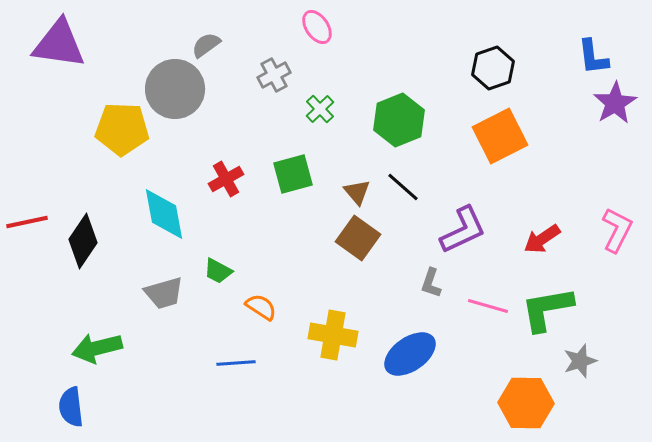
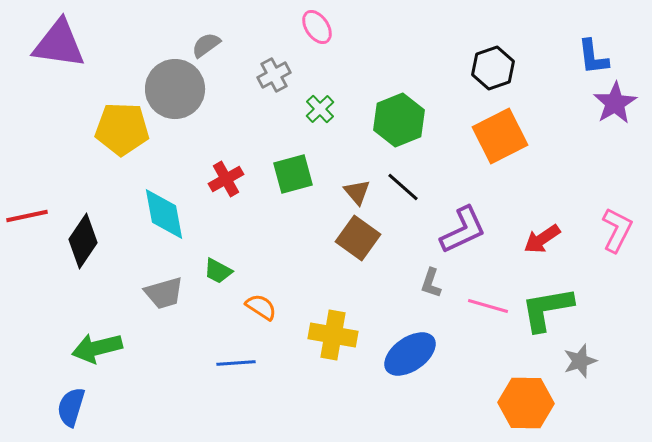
red line: moved 6 px up
blue semicircle: rotated 24 degrees clockwise
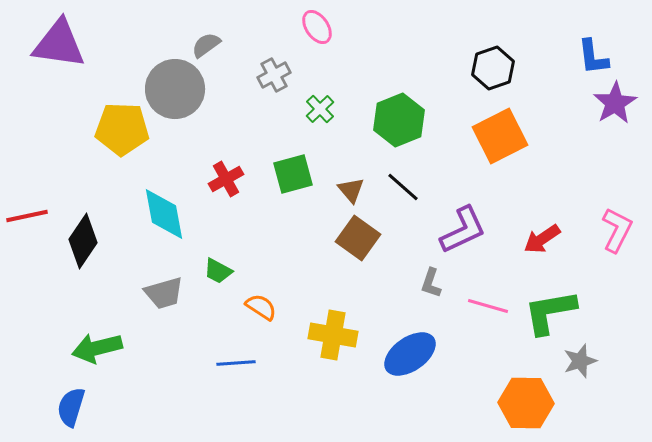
brown triangle: moved 6 px left, 2 px up
green L-shape: moved 3 px right, 3 px down
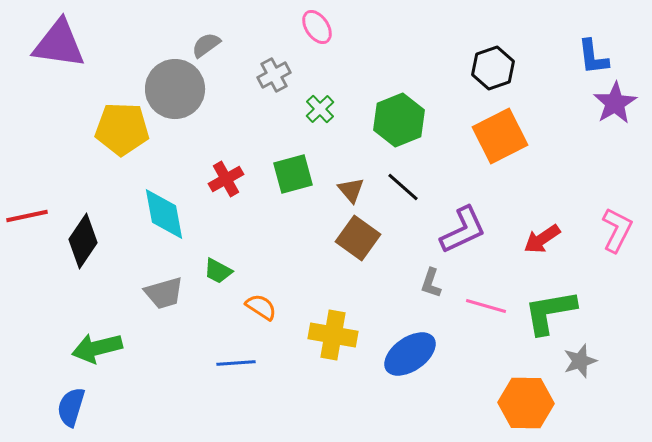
pink line: moved 2 px left
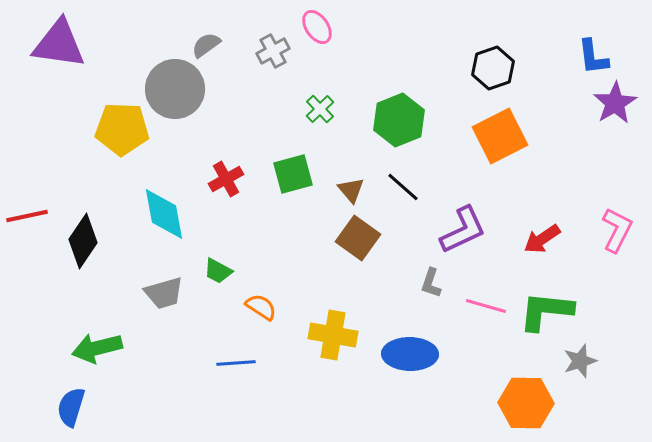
gray cross: moved 1 px left, 24 px up
green L-shape: moved 4 px left, 1 px up; rotated 16 degrees clockwise
blue ellipse: rotated 36 degrees clockwise
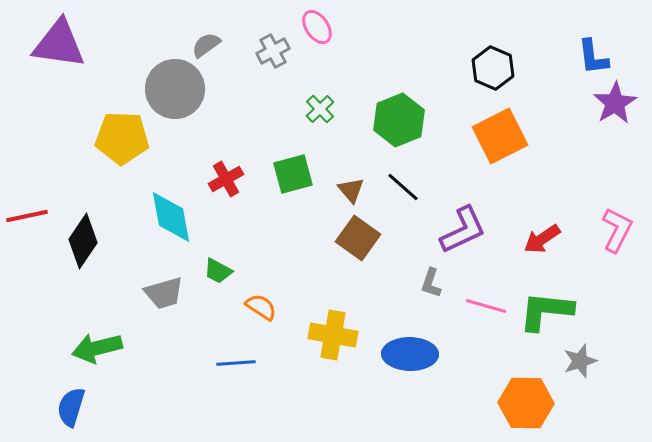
black hexagon: rotated 18 degrees counterclockwise
yellow pentagon: moved 9 px down
cyan diamond: moved 7 px right, 3 px down
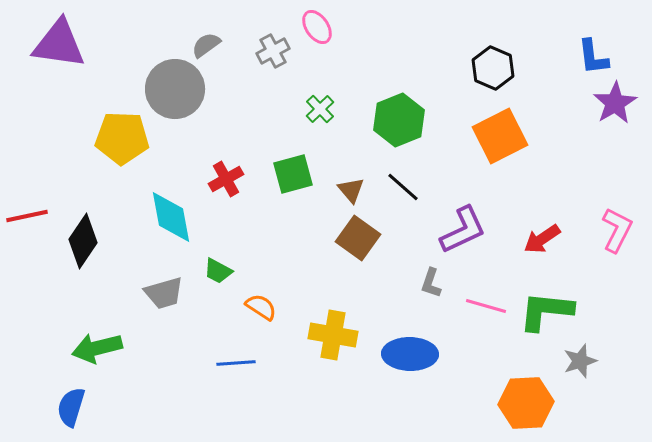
orange hexagon: rotated 4 degrees counterclockwise
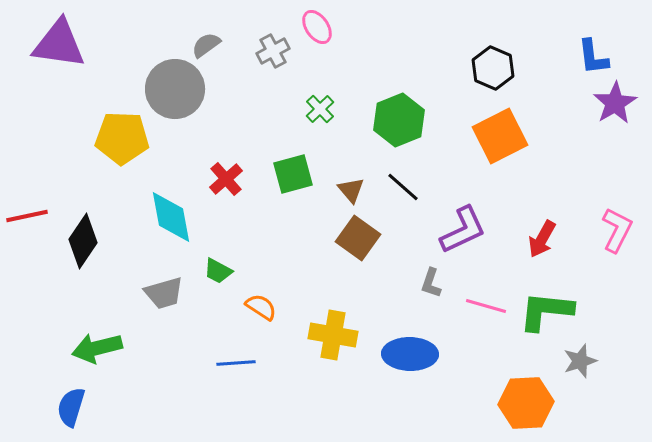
red cross: rotated 12 degrees counterclockwise
red arrow: rotated 27 degrees counterclockwise
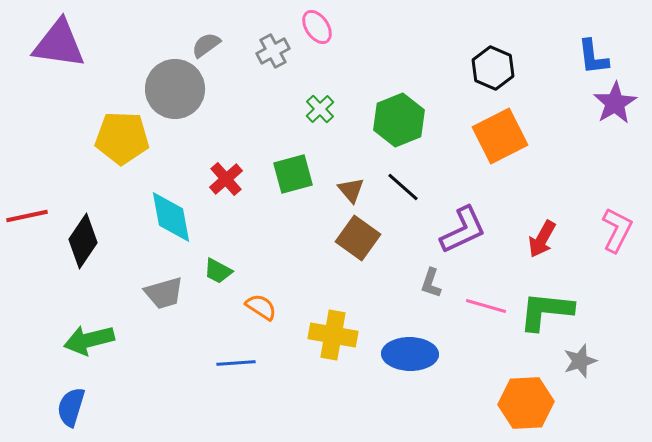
green arrow: moved 8 px left, 8 px up
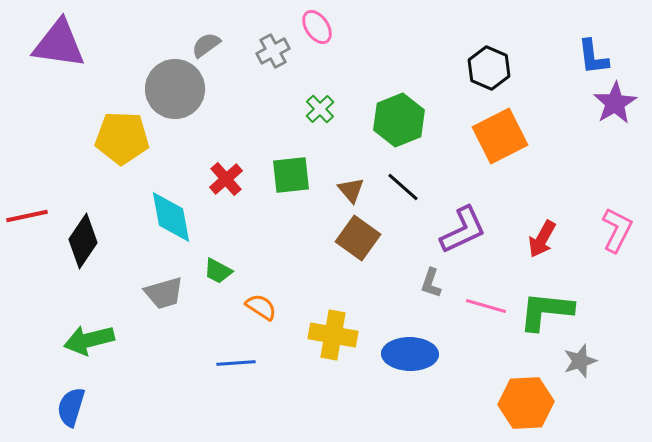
black hexagon: moved 4 px left
green square: moved 2 px left, 1 px down; rotated 9 degrees clockwise
